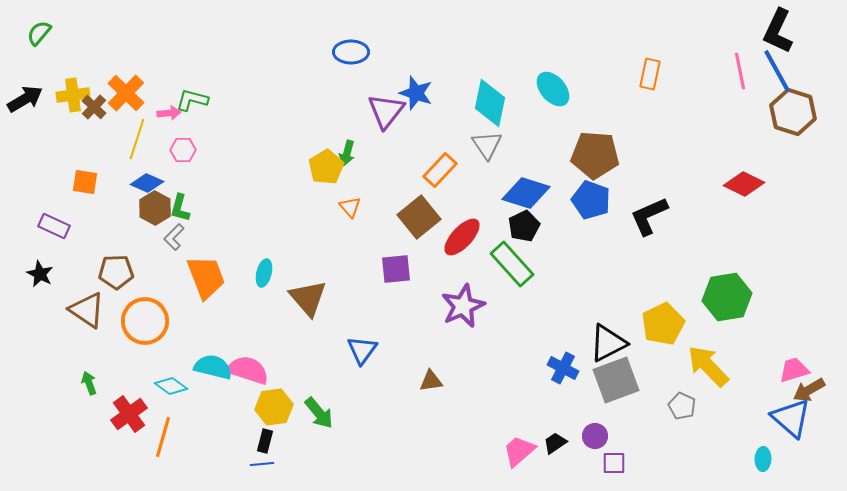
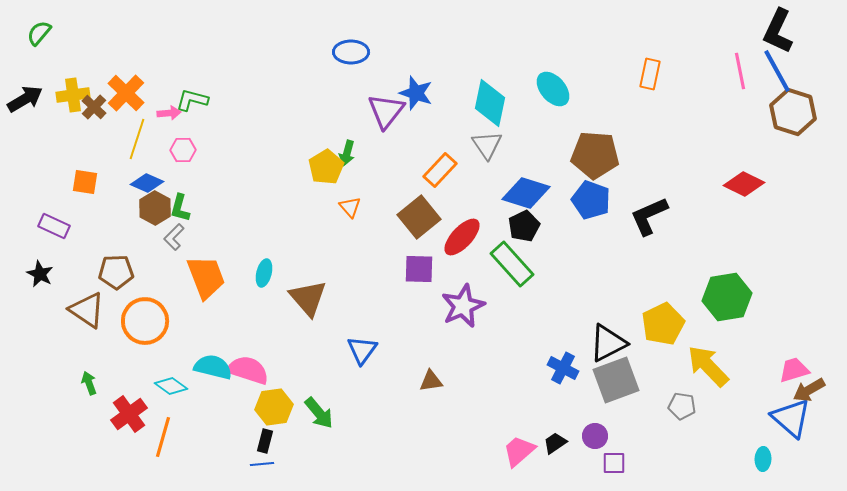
purple square at (396, 269): moved 23 px right; rotated 8 degrees clockwise
gray pentagon at (682, 406): rotated 16 degrees counterclockwise
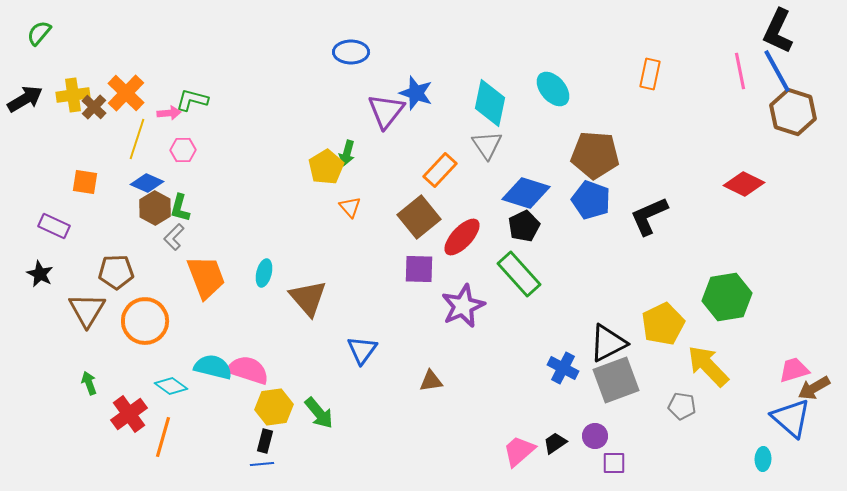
green rectangle at (512, 264): moved 7 px right, 10 px down
brown triangle at (87, 310): rotated 27 degrees clockwise
brown arrow at (809, 390): moved 5 px right, 2 px up
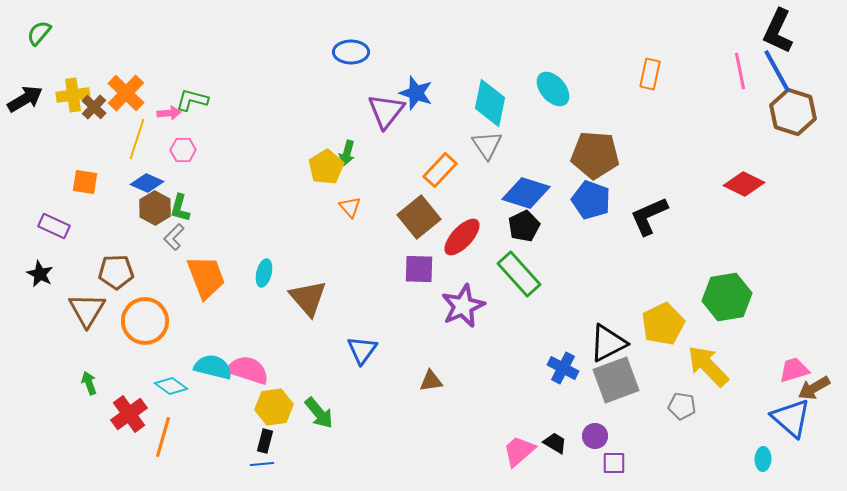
black trapezoid at (555, 443): rotated 65 degrees clockwise
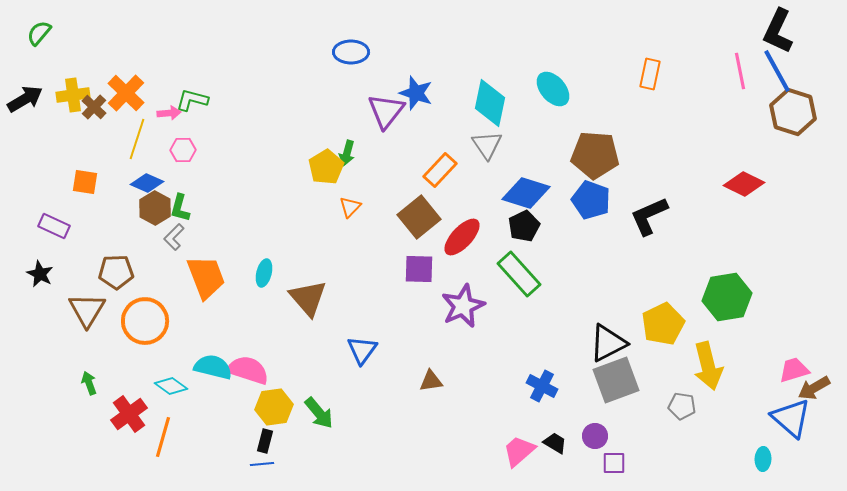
orange triangle at (350, 207): rotated 25 degrees clockwise
yellow arrow at (708, 366): rotated 150 degrees counterclockwise
blue cross at (563, 368): moved 21 px left, 18 px down
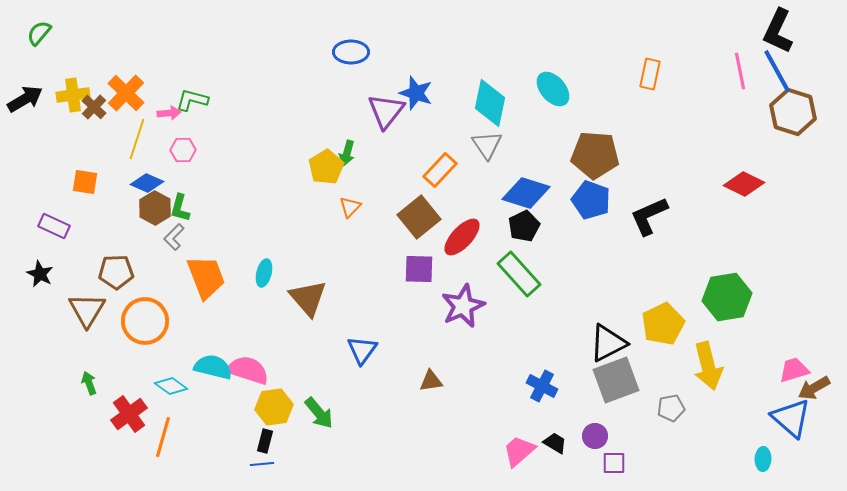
gray pentagon at (682, 406): moved 11 px left, 2 px down; rotated 20 degrees counterclockwise
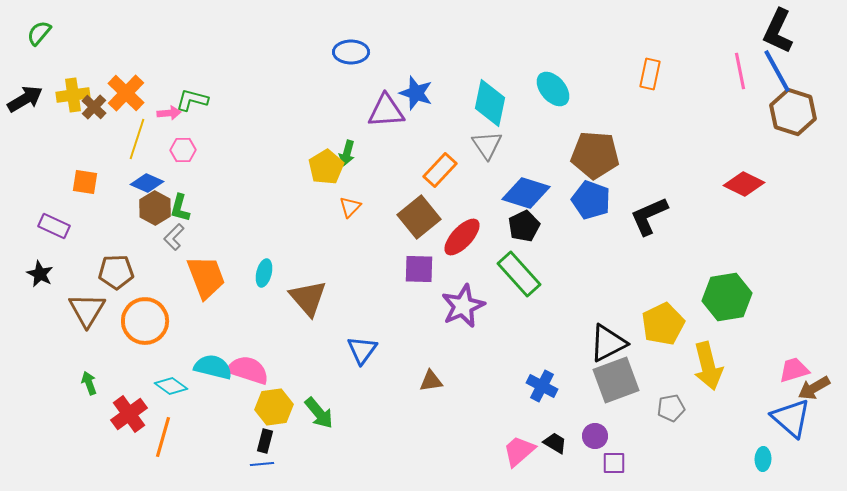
purple triangle at (386, 111): rotated 48 degrees clockwise
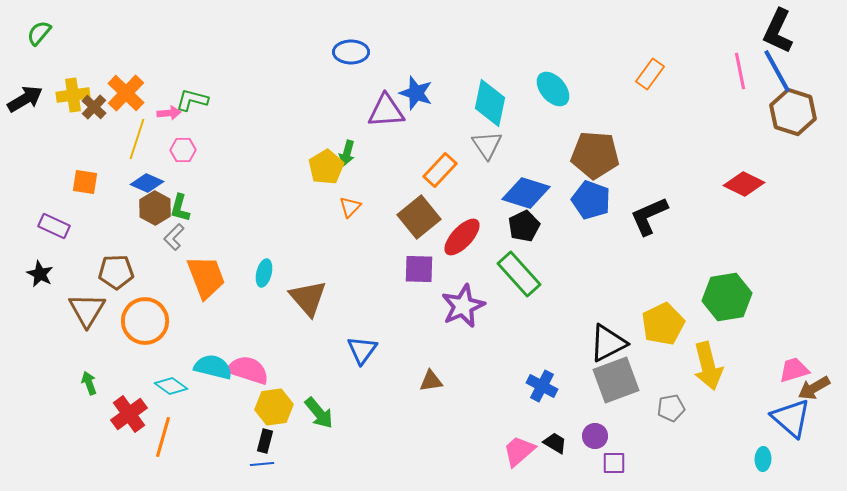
orange rectangle at (650, 74): rotated 24 degrees clockwise
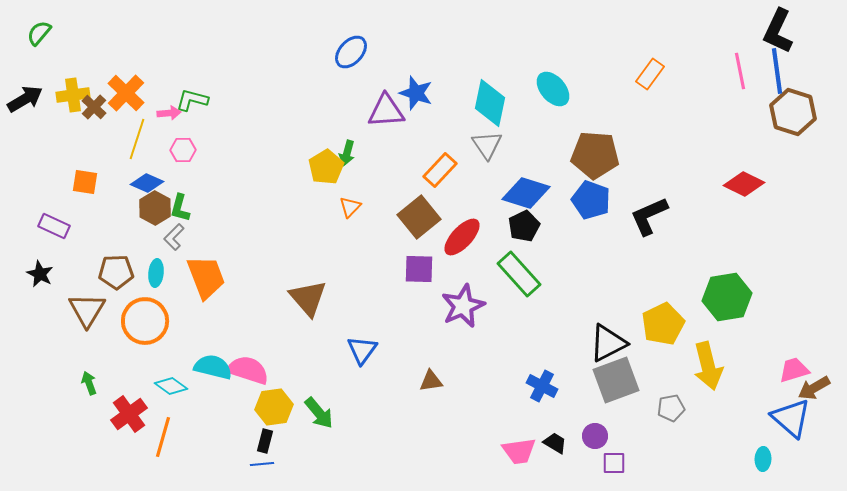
blue ellipse at (351, 52): rotated 48 degrees counterclockwise
blue line at (777, 71): rotated 21 degrees clockwise
cyan ellipse at (264, 273): moved 108 px left; rotated 8 degrees counterclockwise
pink trapezoid at (519, 451): rotated 147 degrees counterclockwise
